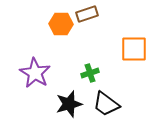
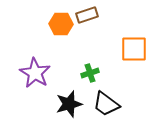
brown rectangle: moved 1 px down
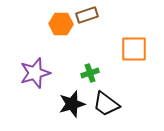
purple star: rotated 24 degrees clockwise
black star: moved 3 px right
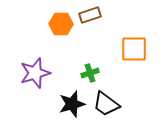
brown rectangle: moved 3 px right
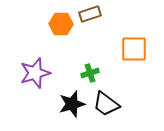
brown rectangle: moved 1 px up
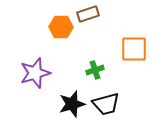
brown rectangle: moved 2 px left
orange hexagon: moved 3 px down
green cross: moved 5 px right, 3 px up
black trapezoid: rotated 52 degrees counterclockwise
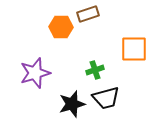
black trapezoid: moved 6 px up
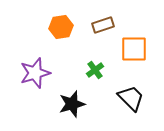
brown rectangle: moved 15 px right, 11 px down
orange hexagon: rotated 10 degrees counterclockwise
green cross: rotated 18 degrees counterclockwise
black trapezoid: moved 25 px right; rotated 120 degrees counterclockwise
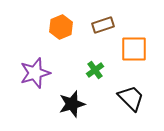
orange hexagon: rotated 15 degrees counterclockwise
